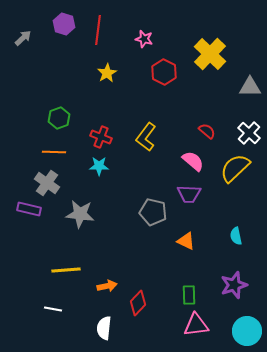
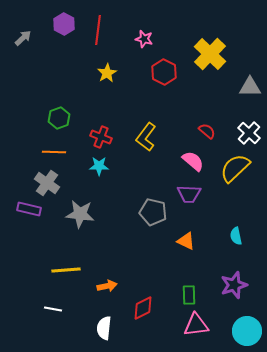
purple hexagon: rotated 10 degrees clockwise
red diamond: moved 5 px right, 5 px down; rotated 20 degrees clockwise
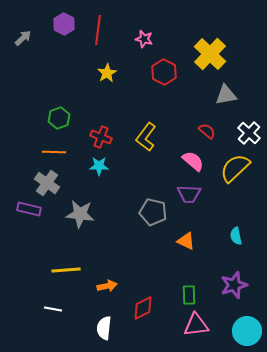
gray triangle: moved 24 px left, 8 px down; rotated 10 degrees counterclockwise
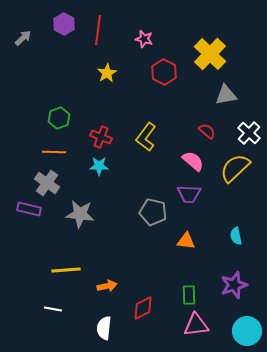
orange triangle: rotated 18 degrees counterclockwise
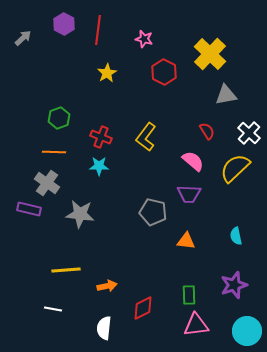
red semicircle: rotated 18 degrees clockwise
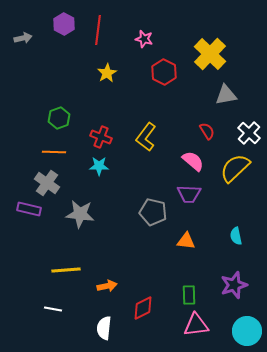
gray arrow: rotated 30 degrees clockwise
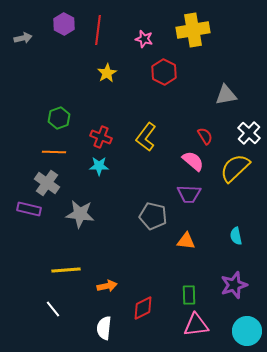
yellow cross: moved 17 px left, 24 px up; rotated 36 degrees clockwise
red semicircle: moved 2 px left, 5 px down
gray pentagon: moved 4 px down
white line: rotated 42 degrees clockwise
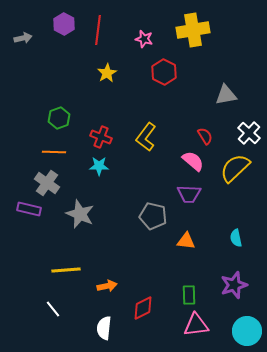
gray star: rotated 16 degrees clockwise
cyan semicircle: moved 2 px down
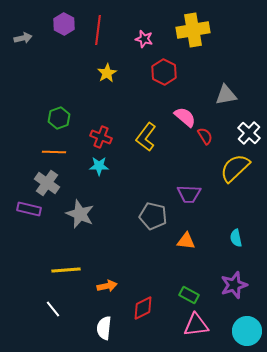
pink semicircle: moved 8 px left, 44 px up
green rectangle: rotated 60 degrees counterclockwise
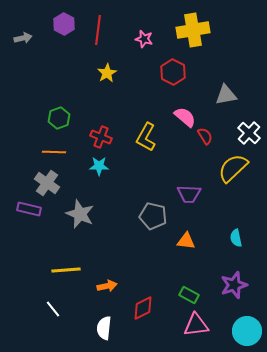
red hexagon: moved 9 px right
yellow L-shape: rotated 8 degrees counterclockwise
yellow semicircle: moved 2 px left
